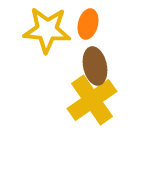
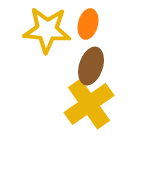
brown ellipse: moved 4 px left; rotated 30 degrees clockwise
yellow cross: moved 3 px left, 4 px down
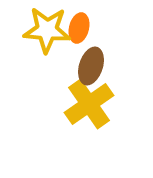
orange ellipse: moved 9 px left, 4 px down
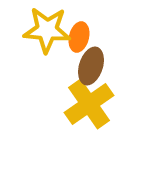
orange ellipse: moved 9 px down
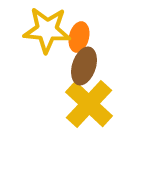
brown ellipse: moved 7 px left
yellow cross: rotated 12 degrees counterclockwise
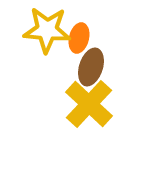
orange ellipse: moved 1 px down
brown ellipse: moved 7 px right, 1 px down
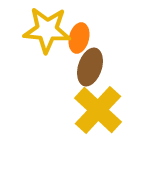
brown ellipse: moved 1 px left
yellow cross: moved 9 px right, 6 px down
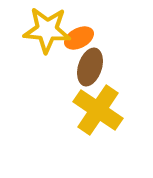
orange ellipse: rotated 48 degrees clockwise
yellow cross: rotated 9 degrees counterclockwise
